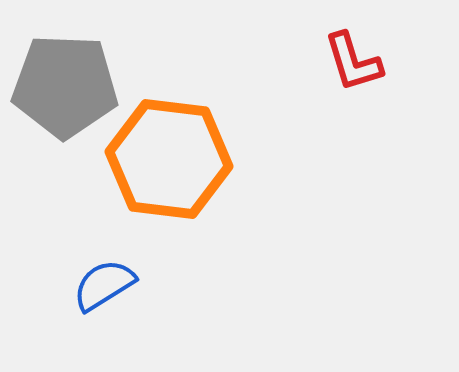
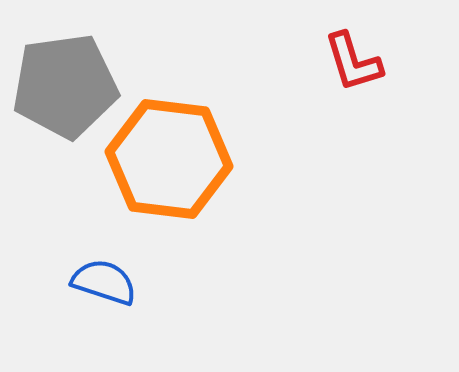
gray pentagon: rotated 10 degrees counterclockwise
blue semicircle: moved 3 px up; rotated 50 degrees clockwise
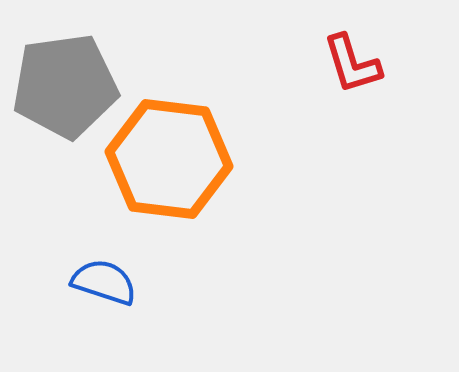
red L-shape: moved 1 px left, 2 px down
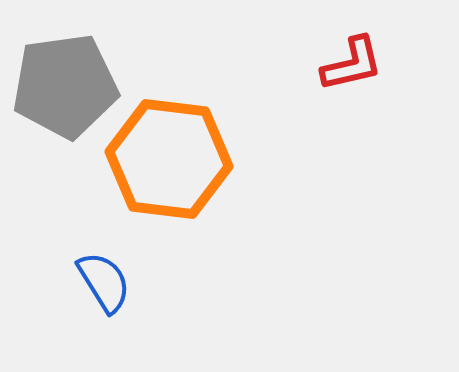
red L-shape: rotated 86 degrees counterclockwise
blue semicircle: rotated 40 degrees clockwise
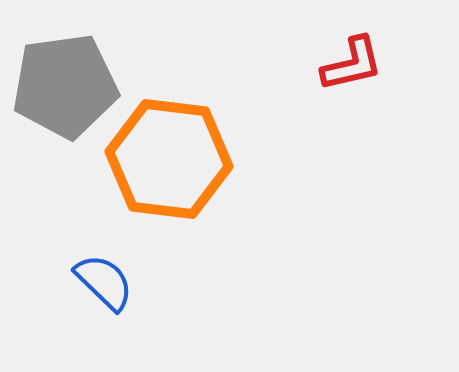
blue semicircle: rotated 14 degrees counterclockwise
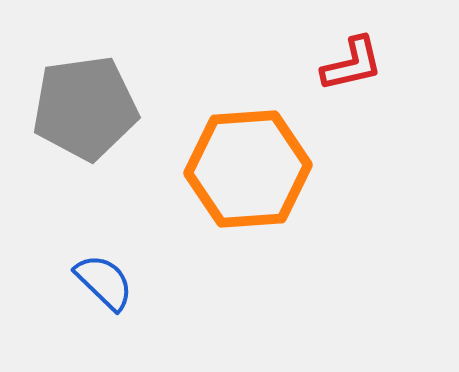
gray pentagon: moved 20 px right, 22 px down
orange hexagon: moved 79 px right, 10 px down; rotated 11 degrees counterclockwise
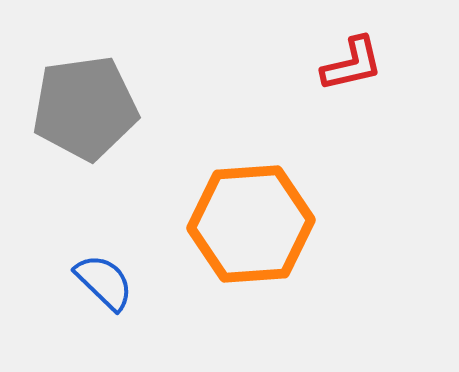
orange hexagon: moved 3 px right, 55 px down
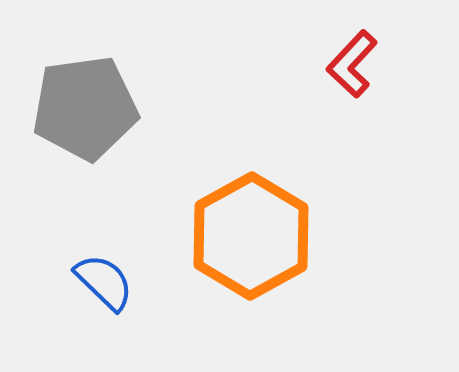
red L-shape: rotated 146 degrees clockwise
orange hexagon: moved 12 px down; rotated 25 degrees counterclockwise
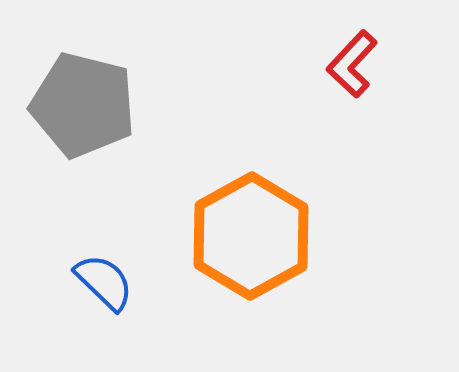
gray pentagon: moved 2 px left, 3 px up; rotated 22 degrees clockwise
